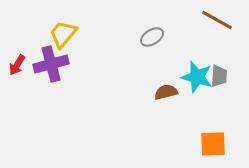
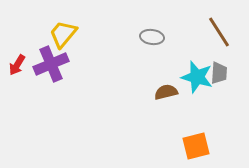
brown line: moved 2 px right, 12 px down; rotated 28 degrees clockwise
gray ellipse: rotated 40 degrees clockwise
purple cross: rotated 8 degrees counterclockwise
gray trapezoid: moved 3 px up
orange square: moved 17 px left, 2 px down; rotated 12 degrees counterclockwise
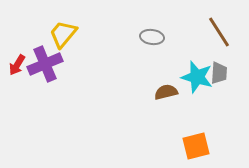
purple cross: moved 6 px left
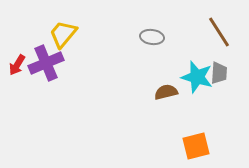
purple cross: moved 1 px right, 1 px up
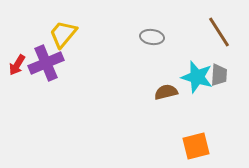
gray trapezoid: moved 2 px down
